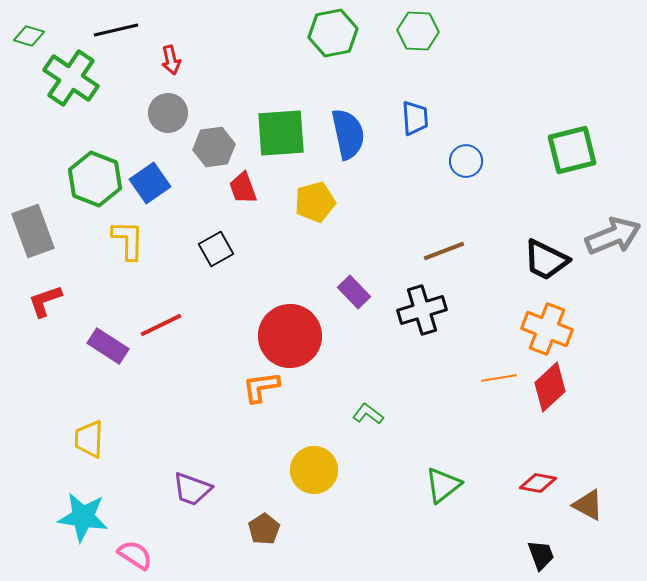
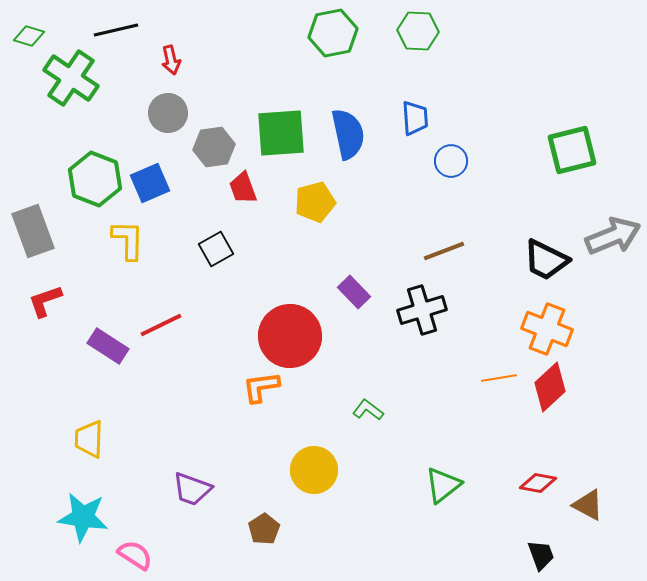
blue circle at (466, 161): moved 15 px left
blue square at (150, 183): rotated 12 degrees clockwise
green L-shape at (368, 414): moved 4 px up
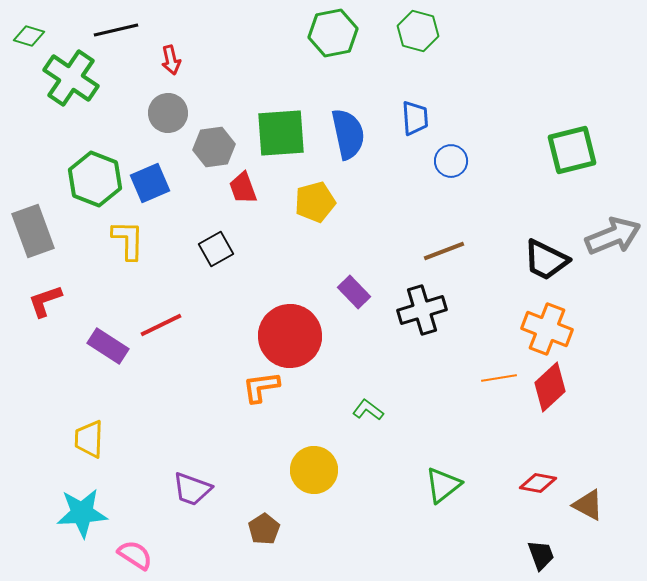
green hexagon at (418, 31): rotated 12 degrees clockwise
cyan star at (83, 517): moved 1 px left, 4 px up; rotated 12 degrees counterclockwise
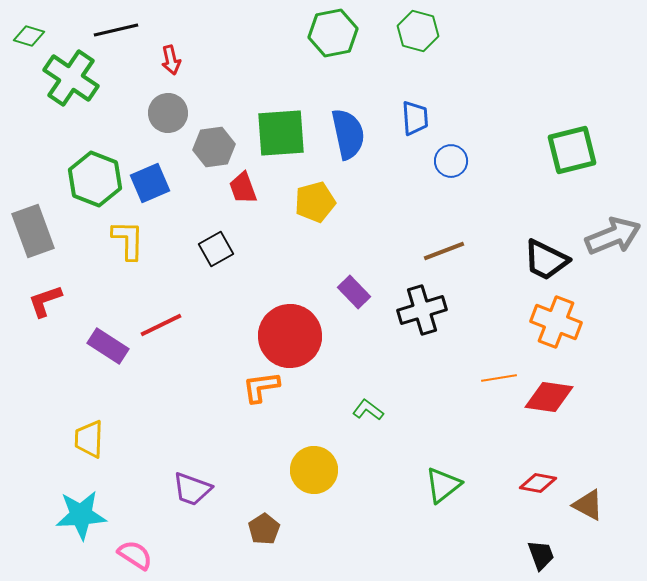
orange cross at (547, 329): moved 9 px right, 7 px up
red diamond at (550, 387): moved 1 px left, 10 px down; rotated 51 degrees clockwise
cyan star at (82, 513): moved 1 px left, 2 px down
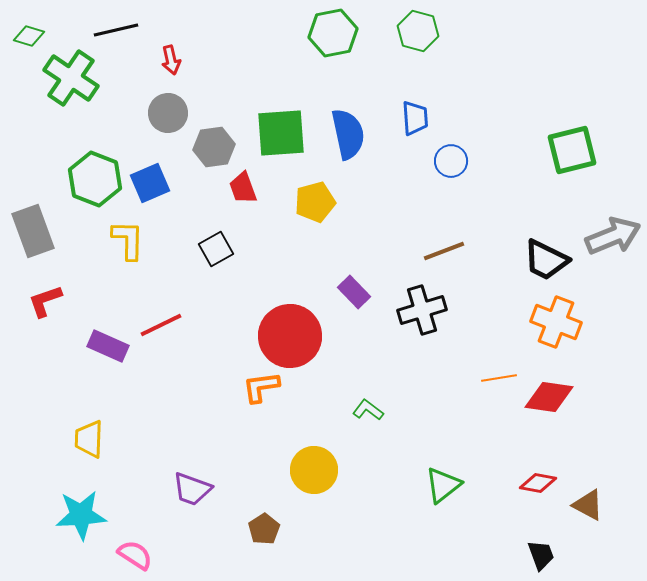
purple rectangle at (108, 346): rotated 9 degrees counterclockwise
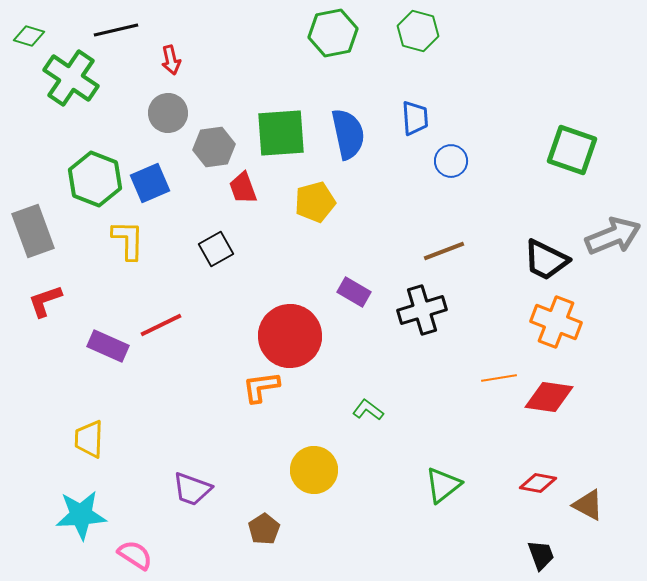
green square at (572, 150): rotated 33 degrees clockwise
purple rectangle at (354, 292): rotated 16 degrees counterclockwise
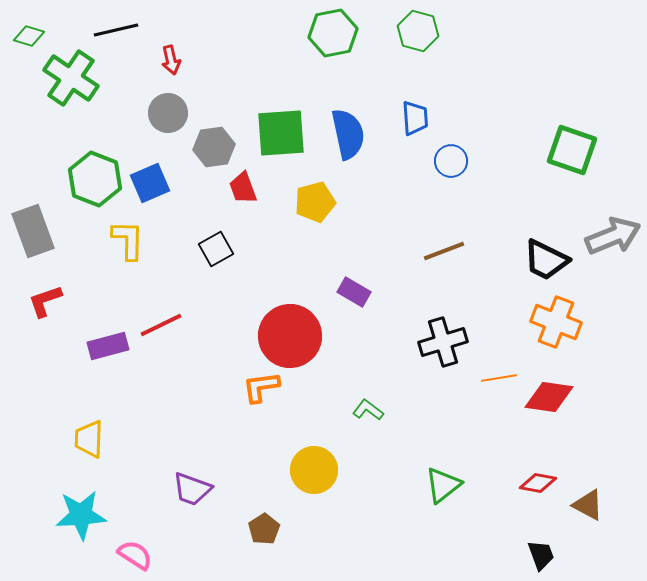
black cross at (422, 310): moved 21 px right, 32 px down
purple rectangle at (108, 346): rotated 39 degrees counterclockwise
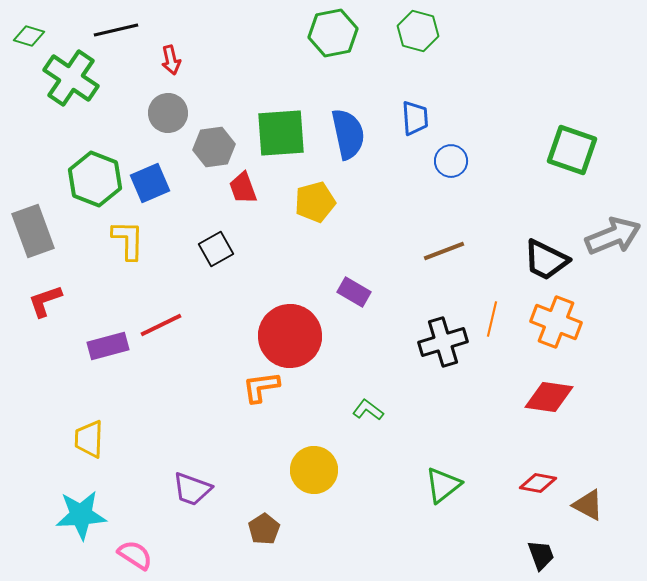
orange line at (499, 378): moved 7 px left, 59 px up; rotated 68 degrees counterclockwise
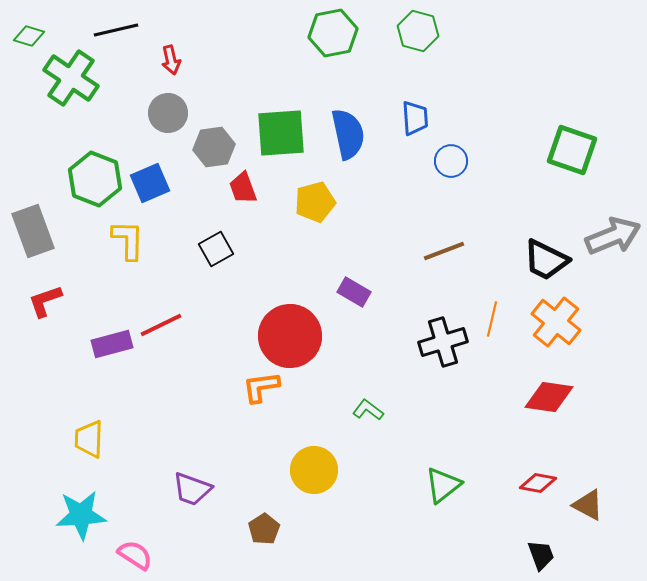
orange cross at (556, 322): rotated 18 degrees clockwise
purple rectangle at (108, 346): moved 4 px right, 2 px up
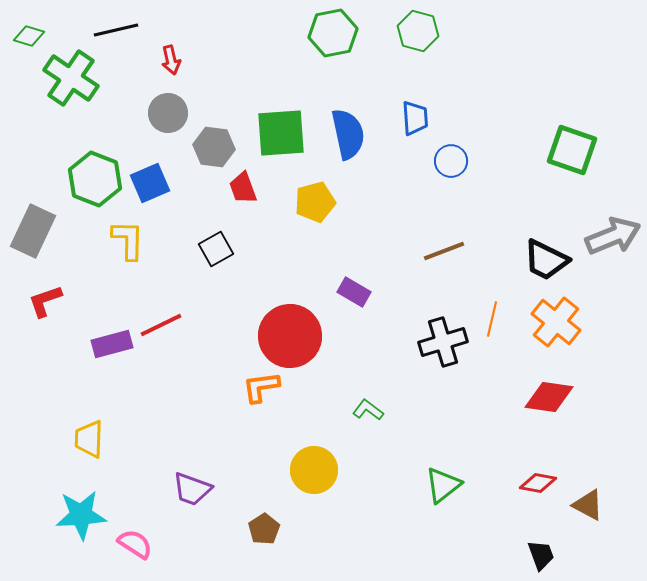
gray hexagon at (214, 147): rotated 15 degrees clockwise
gray rectangle at (33, 231): rotated 45 degrees clockwise
pink semicircle at (135, 555): moved 11 px up
